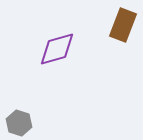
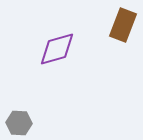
gray hexagon: rotated 15 degrees counterclockwise
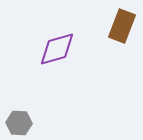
brown rectangle: moved 1 px left, 1 px down
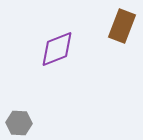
purple diamond: rotated 6 degrees counterclockwise
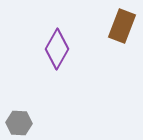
purple diamond: rotated 39 degrees counterclockwise
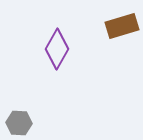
brown rectangle: rotated 52 degrees clockwise
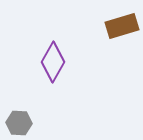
purple diamond: moved 4 px left, 13 px down
